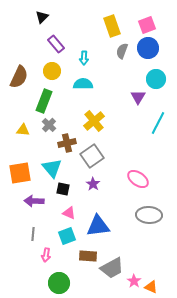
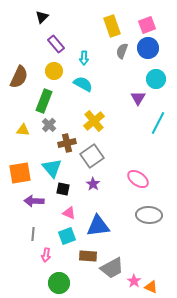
yellow circle: moved 2 px right
cyan semicircle: rotated 30 degrees clockwise
purple triangle: moved 1 px down
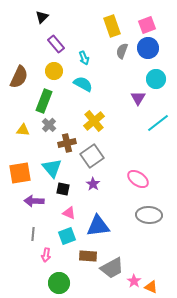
cyan arrow: rotated 24 degrees counterclockwise
cyan line: rotated 25 degrees clockwise
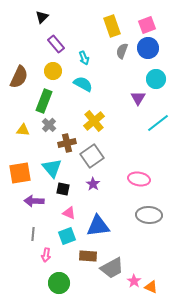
yellow circle: moved 1 px left
pink ellipse: moved 1 px right; rotated 25 degrees counterclockwise
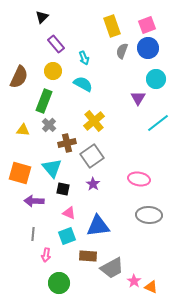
orange square: rotated 25 degrees clockwise
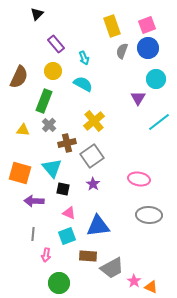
black triangle: moved 5 px left, 3 px up
cyan line: moved 1 px right, 1 px up
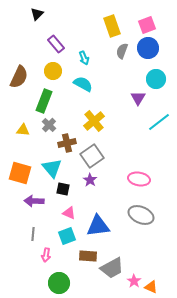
purple star: moved 3 px left, 4 px up
gray ellipse: moved 8 px left; rotated 20 degrees clockwise
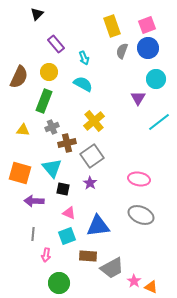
yellow circle: moved 4 px left, 1 px down
gray cross: moved 3 px right, 2 px down; rotated 24 degrees clockwise
purple star: moved 3 px down
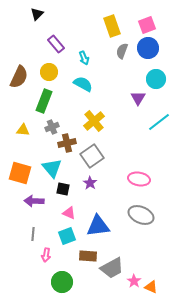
green circle: moved 3 px right, 1 px up
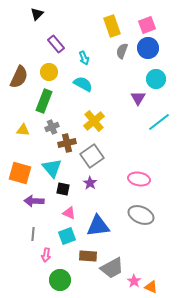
green circle: moved 2 px left, 2 px up
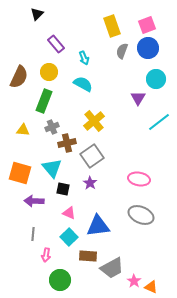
cyan square: moved 2 px right, 1 px down; rotated 24 degrees counterclockwise
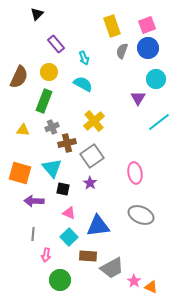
pink ellipse: moved 4 px left, 6 px up; rotated 70 degrees clockwise
